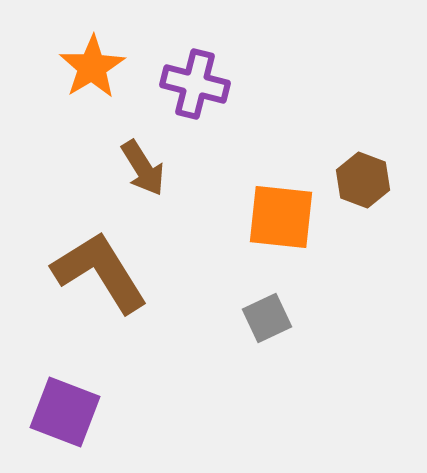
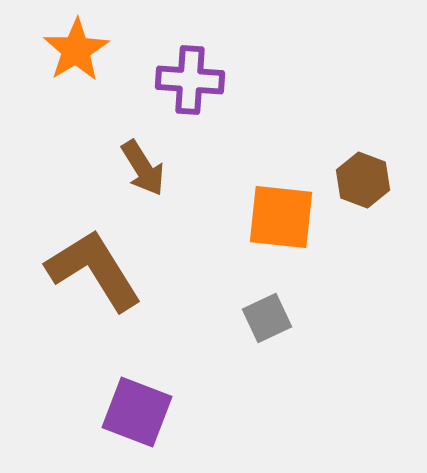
orange star: moved 16 px left, 17 px up
purple cross: moved 5 px left, 4 px up; rotated 10 degrees counterclockwise
brown L-shape: moved 6 px left, 2 px up
purple square: moved 72 px right
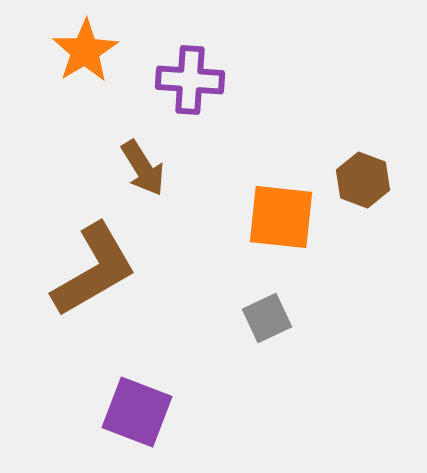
orange star: moved 9 px right, 1 px down
brown L-shape: rotated 92 degrees clockwise
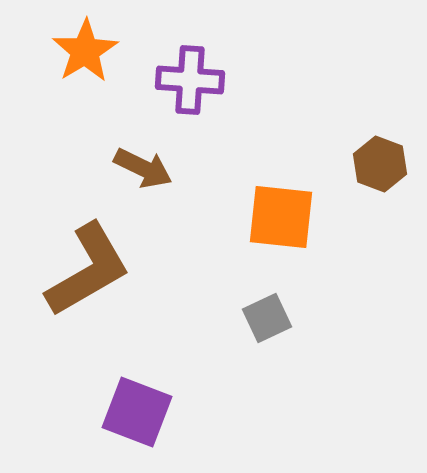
brown arrow: rotated 32 degrees counterclockwise
brown hexagon: moved 17 px right, 16 px up
brown L-shape: moved 6 px left
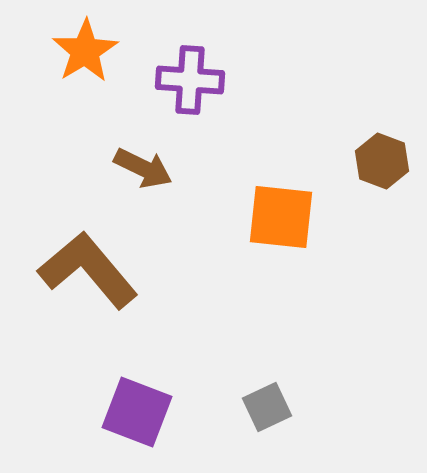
brown hexagon: moved 2 px right, 3 px up
brown L-shape: rotated 100 degrees counterclockwise
gray square: moved 89 px down
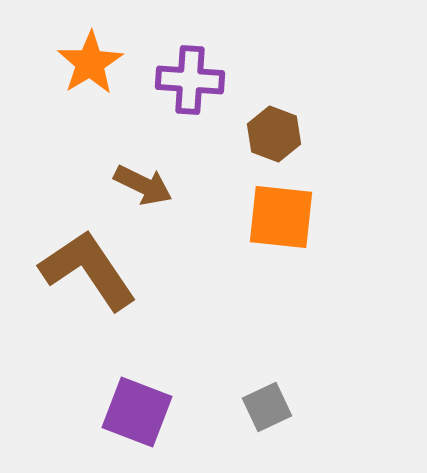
orange star: moved 5 px right, 12 px down
brown hexagon: moved 108 px left, 27 px up
brown arrow: moved 17 px down
brown L-shape: rotated 6 degrees clockwise
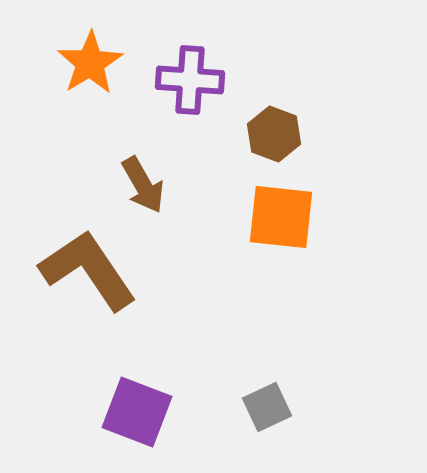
brown arrow: rotated 34 degrees clockwise
